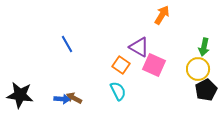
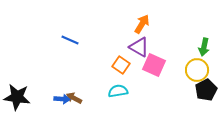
orange arrow: moved 20 px left, 9 px down
blue line: moved 3 px right, 4 px up; rotated 36 degrees counterclockwise
yellow circle: moved 1 px left, 1 px down
cyan semicircle: rotated 72 degrees counterclockwise
black star: moved 3 px left, 2 px down
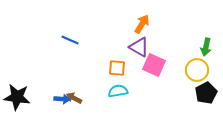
green arrow: moved 2 px right
orange square: moved 4 px left, 3 px down; rotated 30 degrees counterclockwise
black pentagon: moved 3 px down
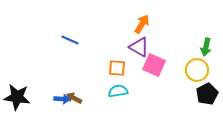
black pentagon: moved 1 px right, 1 px down
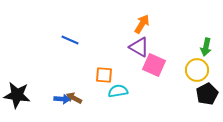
orange square: moved 13 px left, 7 px down
black star: moved 2 px up
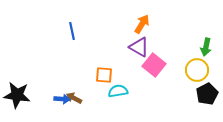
blue line: moved 2 px right, 9 px up; rotated 54 degrees clockwise
pink square: rotated 15 degrees clockwise
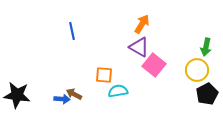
brown arrow: moved 4 px up
